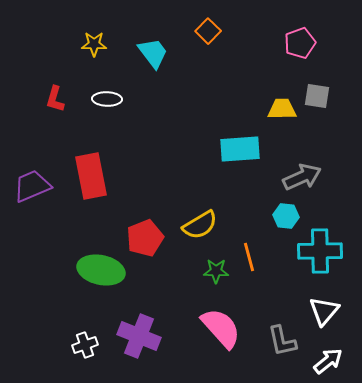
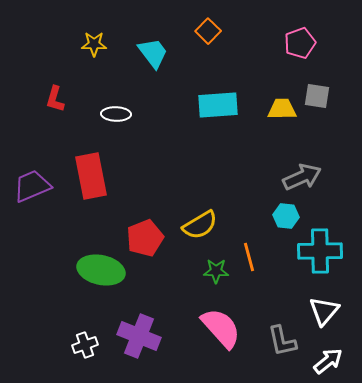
white ellipse: moved 9 px right, 15 px down
cyan rectangle: moved 22 px left, 44 px up
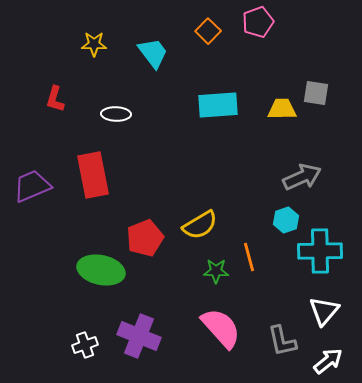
pink pentagon: moved 42 px left, 21 px up
gray square: moved 1 px left, 3 px up
red rectangle: moved 2 px right, 1 px up
cyan hexagon: moved 4 px down; rotated 25 degrees counterclockwise
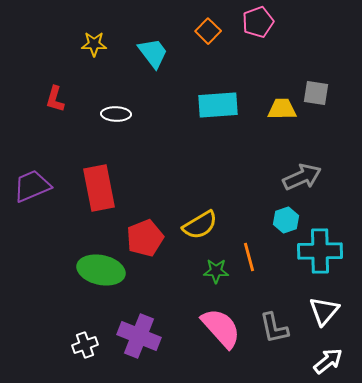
red rectangle: moved 6 px right, 13 px down
gray L-shape: moved 8 px left, 13 px up
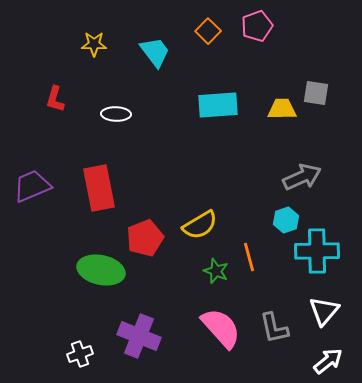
pink pentagon: moved 1 px left, 4 px down
cyan trapezoid: moved 2 px right, 1 px up
cyan cross: moved 3 px left
green star: rotated 20 degrees clockwise
white cross: moved 5 px left, 9 px down
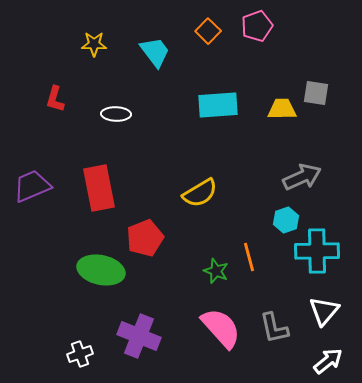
yellow semicircle: moved 32 px up
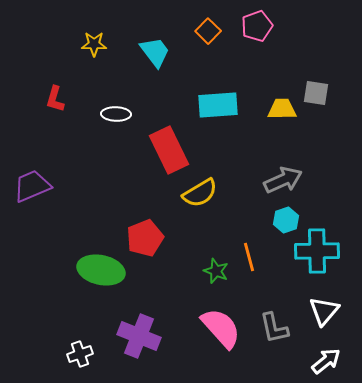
gray arrow: moved 19 px left, 3 px down
red rectangle: moved 70 px right, 38 px up; rotated 15 degrees counterclockwise
white arrow: moved 2 px left
